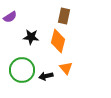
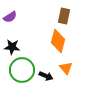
black star: moved 19 px left, 10 px down
black arrow: rotated 144 degrees counterclockwise
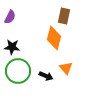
purple semicircle: rotated 32 degrees counterclockwise
orange diamond: moved 4 px left, 3 px up
green circle: moved 4 px left, 1 px down
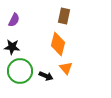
purple semicircle: moved 4 px right, 3 px down
orange diamond: moved 4 px right, 6 px down
green circle: moved 2 px right
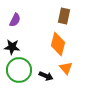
purple semicircle: moved 1 px right
green circle: moved 1 px left, 1 px up
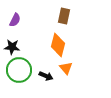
orange diamond: moved 1 px down
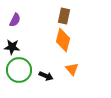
orange diamond: moved 5 px right, 5 px up
orange triangle: moved 6 px right, 1 px down
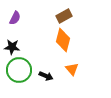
brown rectangle: rotated 49 degrees clockwise
purple semicircle: moved 2 px up
